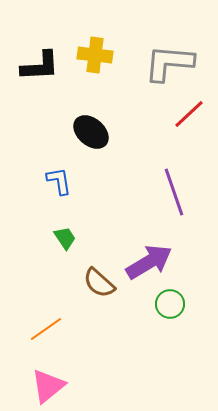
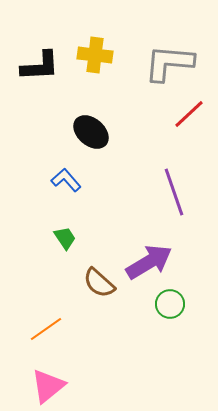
blue L-shape: moved 7 px right, 1 px up; rotated 32 degrees counterclockwise
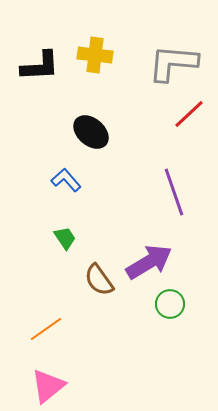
gray L-shape: moved 4 px right
brown semicircle: moved 3 px up; rotated 12 degrees clockwise
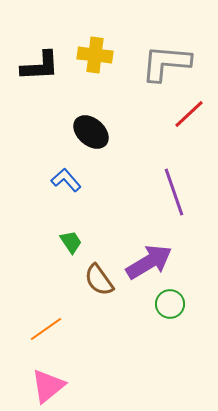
gray L-shape: moved 7 px left
green trapezoid: moved 6 px right, 4 px down
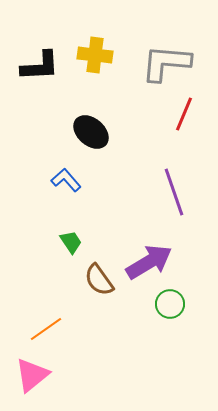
red line: moved 5 px left; rotated 24 degrees counterclockwise
pink triangle: moved 16 px left, 11 px up
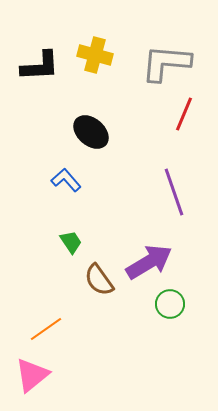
yellow cross: rotated 8 degrees clockwise
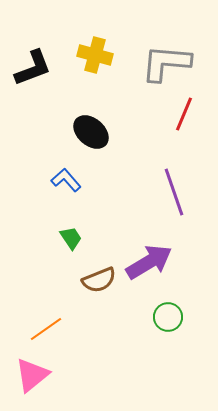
black L-shape: moved 7 px left, 2 px down; rotated 18 degrees counterclockwise
green trapezoid: moved 4 px up
brown semicircle: rotated 76 degrees counterclockwise
green circle: moved 2 px left, 13 px down
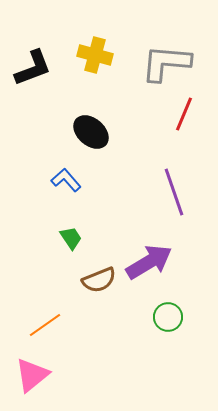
orange line: moved 1 px left, 4 px up
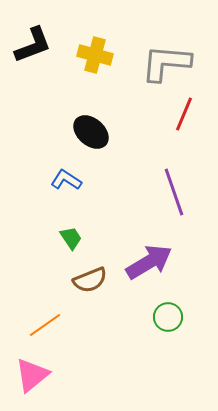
black L-shape: moved 23 px up
blue L-shape: rotated 16 degrees counterclockwise
brown semicircle: moved 9 px left
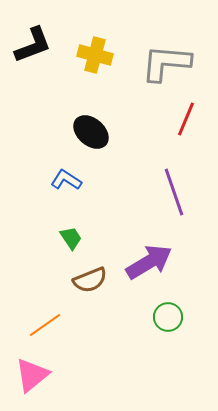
red line: moved 2 px right, 5 px down
